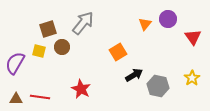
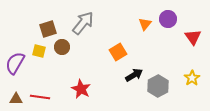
gray hexagon: rotated 20 degrees clockwise
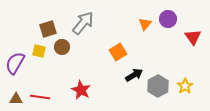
yellow star: moved 7 px left, 8 px down
red star: moved 1 px down
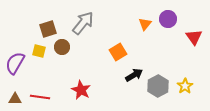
red triangle: moved 1 px right
brown triangle: moved 1 px left
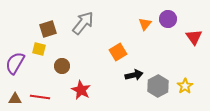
brown circle: moved 19 px down
yellow square: moved 2 px up
black arrow: rotated 18 degrees clockwise
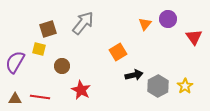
purple semicircle: moved 1 px up
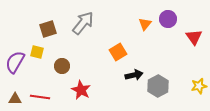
yellow square: moved 2 px left, 3 px down
yellow star: moved 14 px right; rotated 21 degrees clockwise
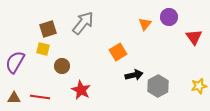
purple circle: moved 1 px right, 2 px up
yellow square: moved 6 px right, 3 px up
brown triangle: moved 1 px left, 1 px up
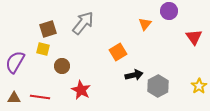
purple circle: moved 6 px up
yellow star: rotated 21 degrees counterclockwise
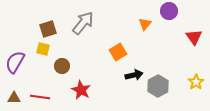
yellow star: moved 3 px left, 4 px up
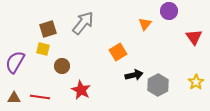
gray hexagon: moved 1 px up
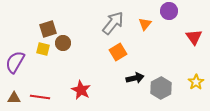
gray arrow: moved 30 px right
brown circle: moved 1 px right, 23 px up
black arrow: moved 1 px right, 3 px down
gray hexagon: moved 3 px right, 3 px down
